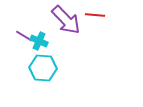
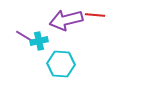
purple arrow: rotated 120 degrees clockwise
cyan cross: rotated 36 degrees counterclockwise
cyan hexagon: moved 18 px right, 4 px up
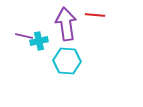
purple arrow: moved 4 px down; rotated 96 degrees clockwise
purple line: rotated 18 degrees counterclockwise
cyan hexagon: moved 6 px right, 3 px up
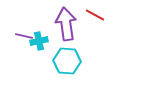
red line: rotated 24 degrees clockwise
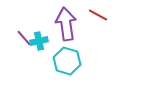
red line: moved 3 px right
purple line: moved 2 px down; rotated 36 degrees clockwise
cyan hexagon: rotated 12 degrees clockwise
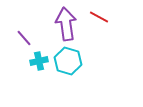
red line: moved 1 px right, 2 px down
cyan cross: moved 20 px down
cyan hexagon: moved 1 px right
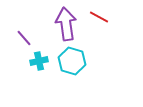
cyan hexagon: moved 4 px right
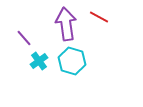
cyan cross: rotated 24 degrees counterclockwise
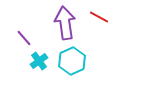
purple arrow: moved 1 px left, 1 px up
cyan hexagon: rotated 20 degrees clockwise
